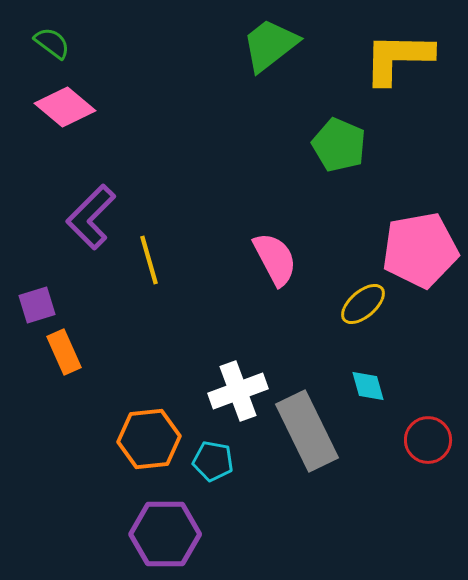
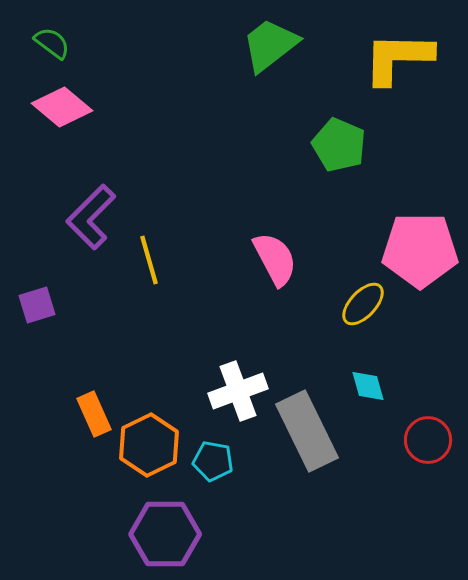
pink diamond: moved 3 px left
pink pentagon: rotated 10 degrees clockwise
yellow ellipse: rotated 6 degrees counterclockwise
orange rectangle: moved 30 px right, 62 px down
orange hexagon: moved 6 px down; rotated 20 degrees counterclockwise
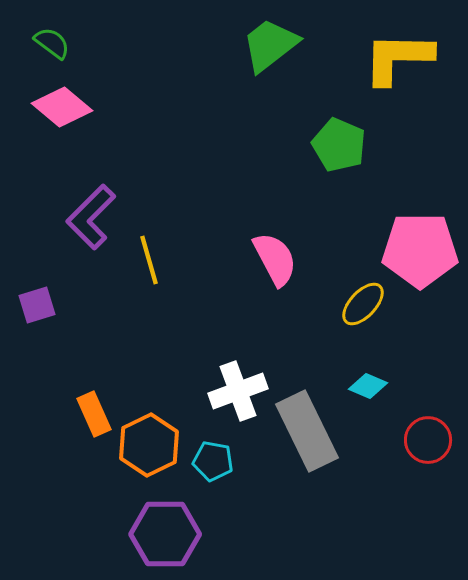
cyan diamond: rotated 51 degrees counterclockwise
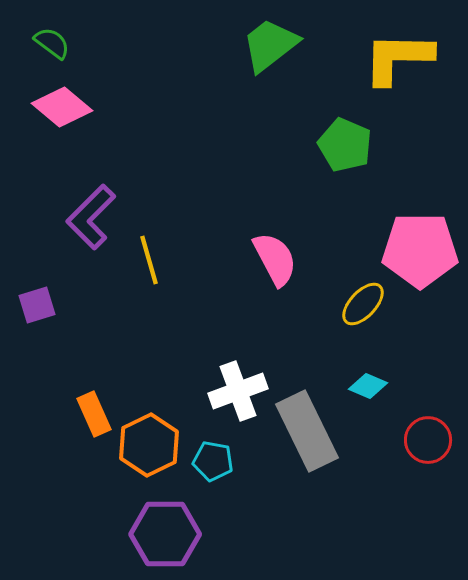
green pentagon: moved 6 px right
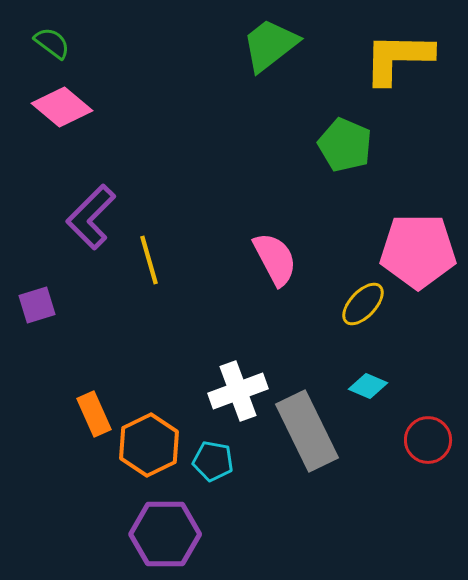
pink pentagon: moved 2 px left, 1 px down
